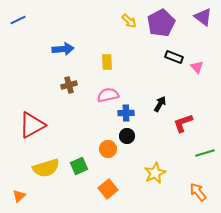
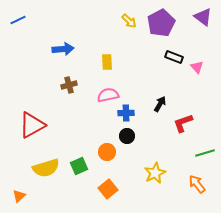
orange circle: moved 1 px left, 3 px down
orange arrow: moved 1 px left, 8 px up
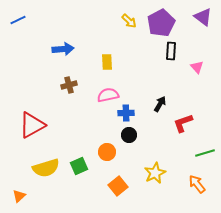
black rectangle: moved 3 px left, 6 px up; rotated 72 degrees clockwise
black circle: moved 2 px right, 1 px up
orange square: moved 10 px right, 3 px up
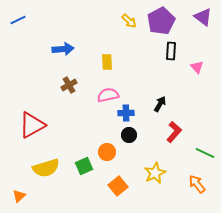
purple pentagon: moved 2 px up
brown cross: rotated 14 degrees counterclockwise
red L-shape: moved 9 px left, 9 px down; rotated 150 degrees clockwise
green line: rotated 42 degrees clockwise
green square: moved 5 px right
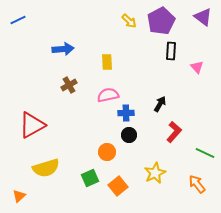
green square: moved 6 px right, 12 px down
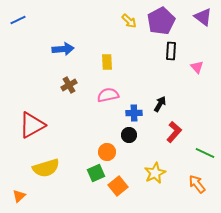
blue cross: moved 8 px right
green square: moved 6 px right, 5 px up
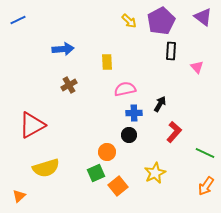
pink semicircle: moved 17 px right, 6 px up
orange arrow: moved 9 px right, 2 px down; rotated 108 degrees counterclockwise
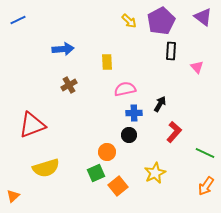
red triangle: rotated 8 degrees clockwise
orange triangle: moved 6 px left
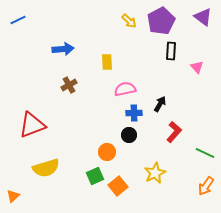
green square: moved 1 px left, 3 px down
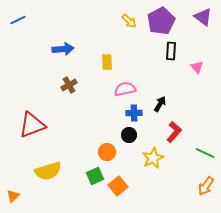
yellow semicircle: moved 2 px right, 3 px down
yellow star: moved 2 px left, 15 px up
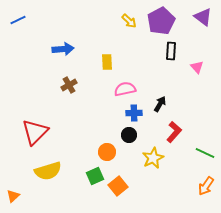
red triangle: moved 3 px right, 7 px down; rotated 24 degrees counterclockwise
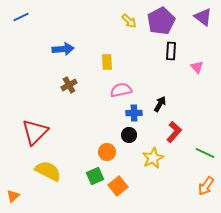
blue line: moved 3 px right, 3 px up
pink semicircle: moved 4 px left, 1 px down
yellow semicircle: rotated 136 degrees counterclockwise
